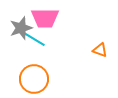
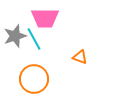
gray star: moved 6 px left, 8 px down
cyan line: rotated 30 degrees clockwise
orange triangle: moved 20 px left, 7 px down
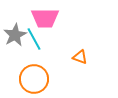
gray star: moved 1 px up; rotated 10 degrees counterclockwise
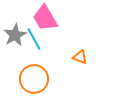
pink trapezoid: rotated 60 degrees clockwise
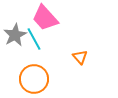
pink trapezoid: rotated 12 degrees counterclockwise
orange triangle: rotated 28 degrees clockwise
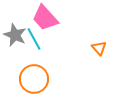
gray star: rotated 20 degrees counterclockwise
orange triangle: moved 19 px right, 9 px up
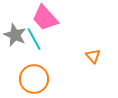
orange triangle: moved 6 px left, 8 px down
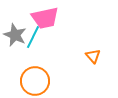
pink trapezoid: rotated 60 degrees counterclockwise
cyan line: moved 1 px left, 2 px up; rotated 55 degrees clockwise
orange circle: moved 1 px right, 2 px down
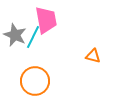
pink trapezoid: moved 1 px right, 2 px down; rotated 88 degrees counterclockwise
orange triangle: rotated 35 degrees counterclockwise
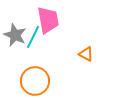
pink trapezoid: moved 2 px right
orange triangle: moved 7 px left, 2 px up; rotated 14 degrees clockwise
